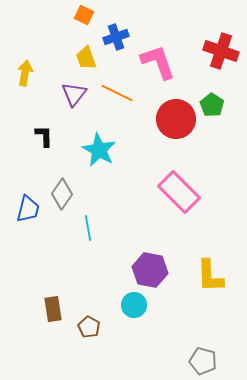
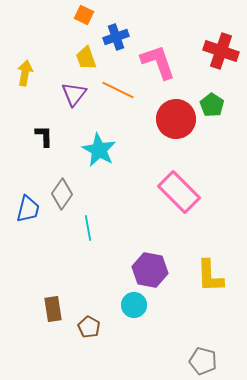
orange line: moved 1 px right, 3 px up
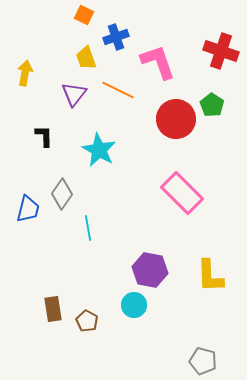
pink rectangle: moved 3 px right, 1 px down
brown pentagon: moved 2 px left, 6 px up
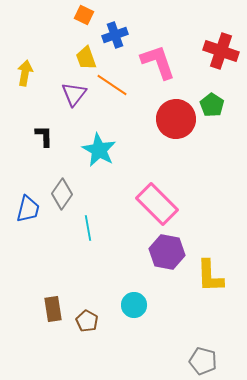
blue cross: moved 1 px left, 2 px up
orange line: moved 6 px left, 5 px up; rotated 8 degrees clockwise
pink rectangle: moved 25 px left, 11 px down
purple hexagon: moved 17 px right, 18 px up
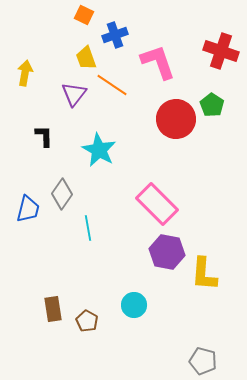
yellow L-shape: moved 6 px left, 2 px up; rotated 6 degrees clockwise
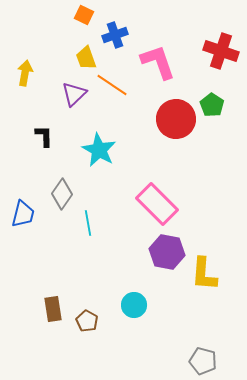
purple triangle: rotated 8 degrees clockwise
blue trapezoid: moved 5 px left, 5 px down
cyan line: moved 5 px up
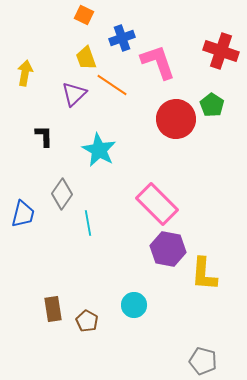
blue cross: moved 7 px right, 3 px down
purple hexagon: moved 1 px right, 3 px up
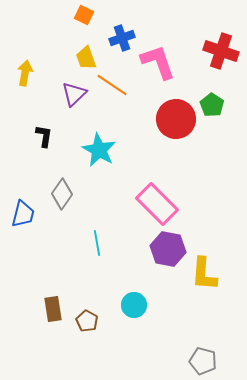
black L-shape: rotated 10 degrees clockwise
cyan line: moved 9 px right, 20 px down
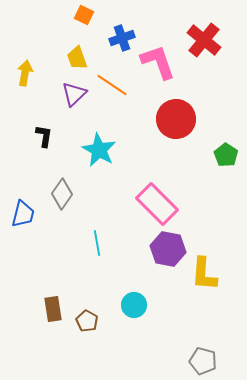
red cross: moved 17 px left, 11 px up; rotated 20 degrees clockwise
yellow trapezoid: moved 9 px left
green pentagon: moved 14 px right, 50 px down
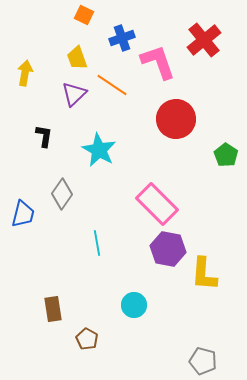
red cross: rotated 12 degrees clockwise
brown pentagon: moved 18 px down
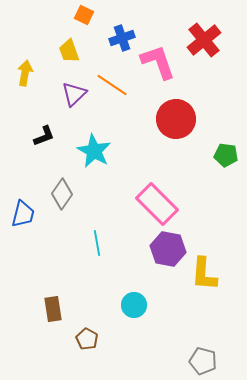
yellow trapezoid: moved 8 px left, 7 px up
black L-shape: rotated 60 degrees clockwise
cyan star: moved 5 px left, 1 px down
green pentagon: rotated 25 degrees counterclockwise
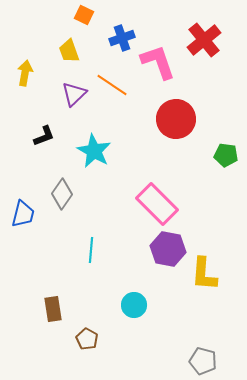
cyan line: moved 6 px left, 7 px down; rotated 15 degrees clockwise
